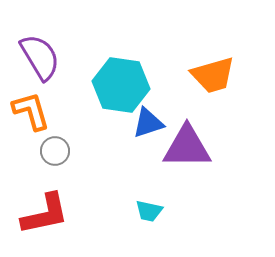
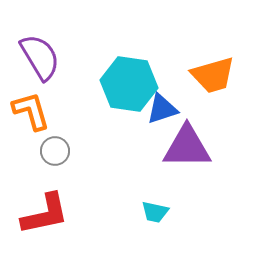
cyan hexagon: moved 8 px right, 1 px up
blue triangle: moved 14 px right, 14 px up
cyan trapezoid: moved 6 px right, 1 px down
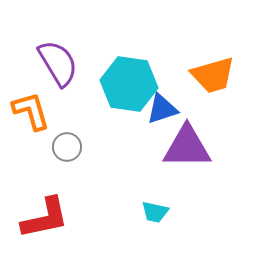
purple semicircle: moved 18 px right, 6 px down
gray circle: moved 12 px right, 4 px up
red L-shape: moved 4 px down
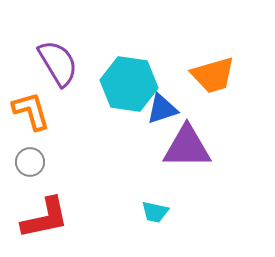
gray circle: moved 37 px left, 15 px down
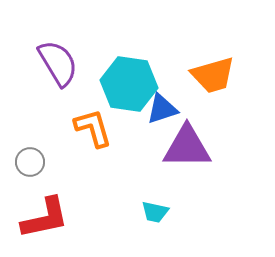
orange L-shape: moved 62 px right, 17 px down
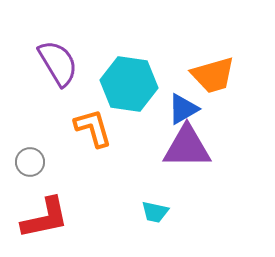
blue triangle: moved 21 px right; rotated 12 degrees counterclockwise
